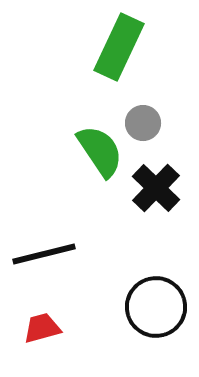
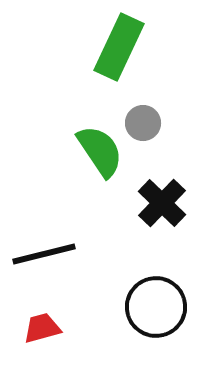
black cross: moved 6 px right, 15 px down
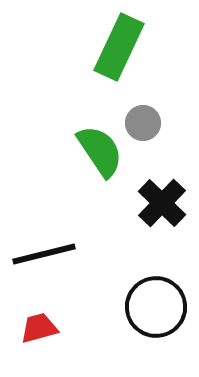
red trapezoid: moved 3 px left
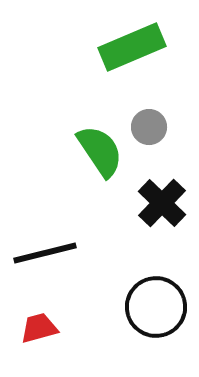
green rectangle: moved 13 px right; rotated 42 degrees clockwise
gray circle: moved 6 px right, 4 px down
black line: moved 1 px right, 1 px up
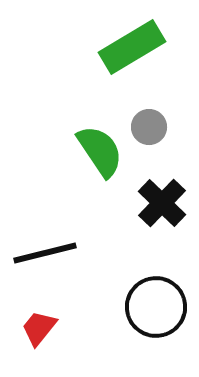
green rectangle: rotated 8 degrees counterclockwise
red trapezoid: rotated 36 degrees counterclockwise
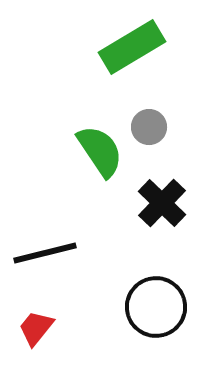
red trapezoid: moved 3 px left
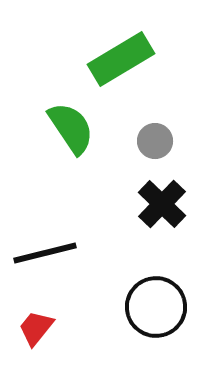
green rectangle: moved 11 px left, 12 px down
gray circle: moved 6 px right, 14 px down
green semicircle: moved 29 px left, 23 px up
black cross: moved 1 px down
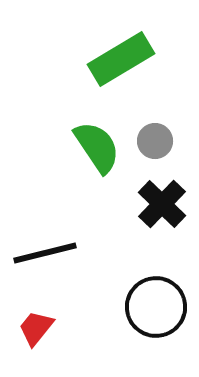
green semicircle: moved 26 px right, 19 px down
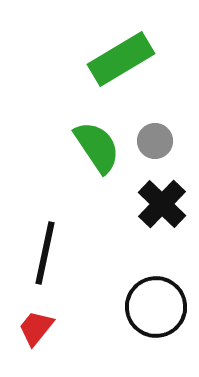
black line: rotated 64 degrees counterclockwise
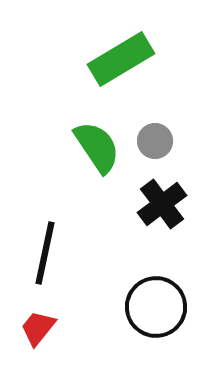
black cross: rotated 9 degrees clockwise
red trapezoid: moved 2 px right
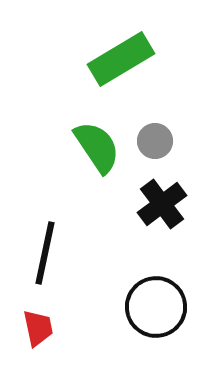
red trapezoid: rotated 129 degrees clockwise
